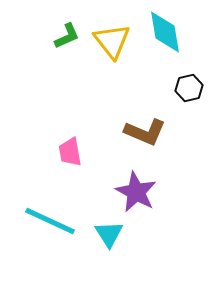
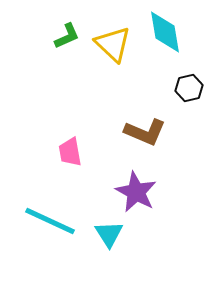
yellow triangle: moved 1 px right, 3 px down; rotated 9 degrees counterclockwise
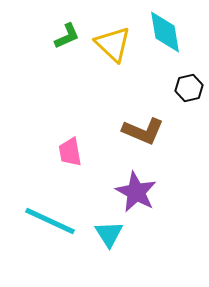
brown L-shape: moved 2 px left, 1 px up
